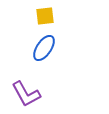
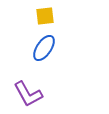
purple L-shape: moved 2 px right
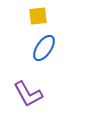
yellow square: moved 7 px left
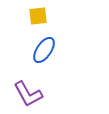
blue ellipse: moved 2 px down
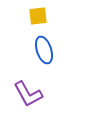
blue ellipse: rotated 52 degrees counterclockwise
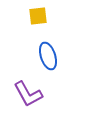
blue ellipse: moved 4 px right, 6 px down
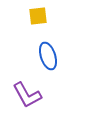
purple L-shape: moved 1 px left, 1 px down
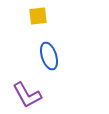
blue ellipse: moved 1 px right
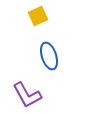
yellow square: rotated 18 degrees counterclockwise
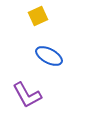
blue ellipse: rotated 44 degrees counterclockwise
